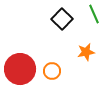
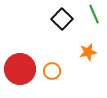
orange star: moved 2 px right
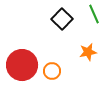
red circle: moved 2 px right, 4 px up
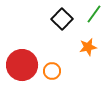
green line: rotated 60 degrees clockwise
orange star: moved 5 px up
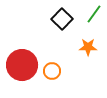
orange star: rotated 12 degrees clockwise
